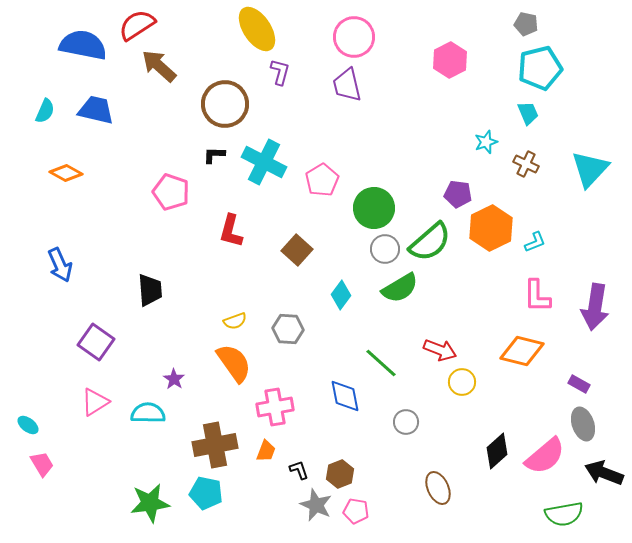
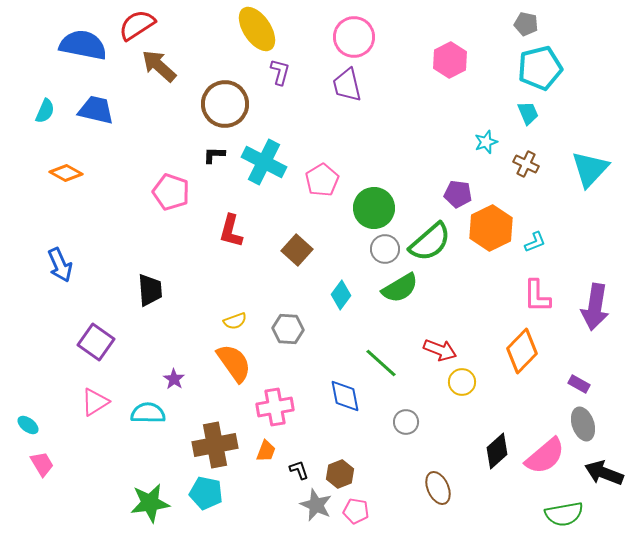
orange diamond at (522, 351): rotated 60 degrees counterclockwise
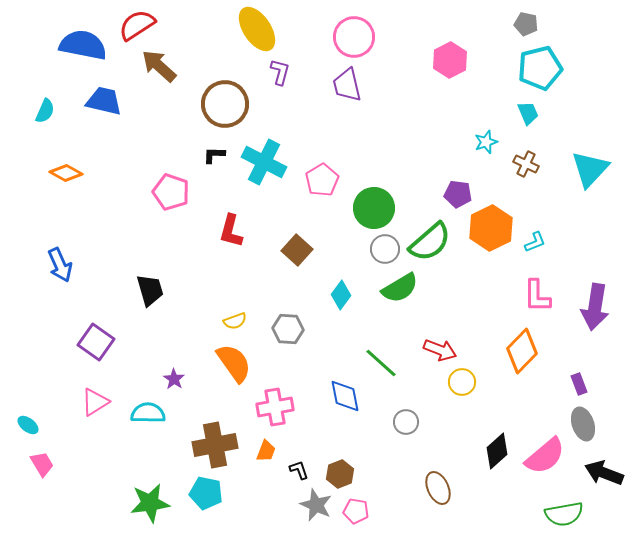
blue trapezoid at (96, 110): moved 8 px right, 9 px up
black trapezoid at (150, 290): rotated 12 degrees counterclockwise
purple rectangle at (579, 384): rotated 40 degrees clockwise
